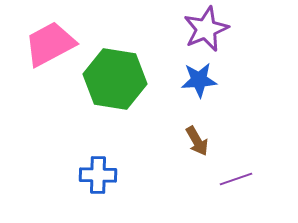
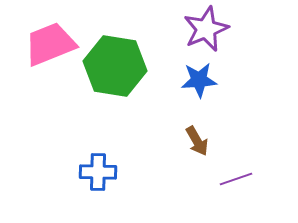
pink trapezoid: rotated 6 degrees clockwise
green hexagon: moved 13 px up
blue cross: moved 3 px up
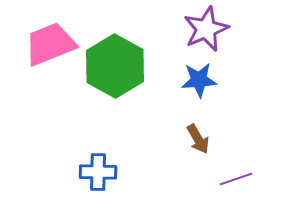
green hexagon: rotated 20 degrees clockwise
brown arrow: moved 1 px right, 2 px up
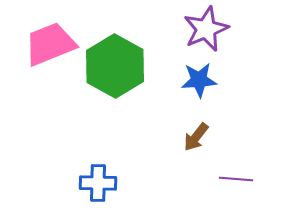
brown arrow: moved 2 px left, 2 px up; rotated 68 degrees clockwise
blue cross: moved 11 px down
purple line: rotated 24 degrees clockwise
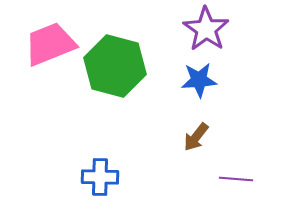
purple star: rotated 15 degrees counterclockwise
green hexagon: rotated 14 degrees counterclockwise
blue cross: moved 2 px right, 6 px up
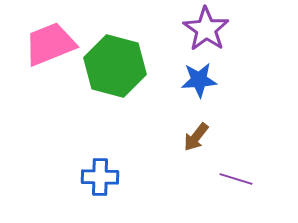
purple line: rotated 12 degrees clockwise
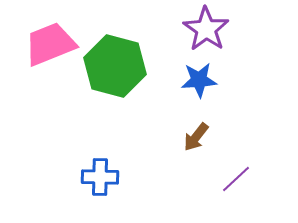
purple line: rotated 60 degrees counterclockwise
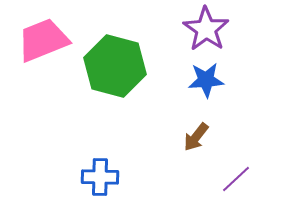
pink trapezoid: moved 7 px left, 4 px up
blue star: moved 7 px right
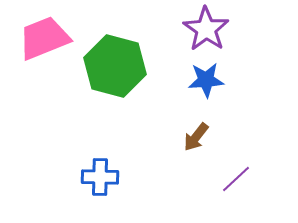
pink trapezoid: moved 1 px right, 2 px up
